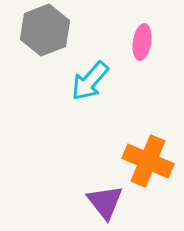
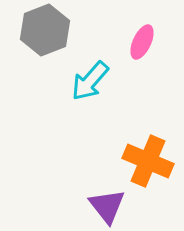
pink ellipse: rotated 16 degrees clockwise
purple triangle: moved 2 px right, 4 px down
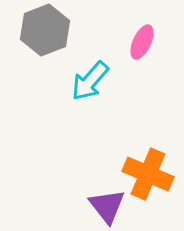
orange cross: moved 13 px down
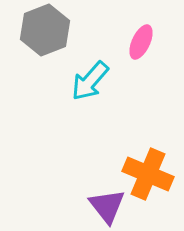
pink ellipse: moved 1 px left
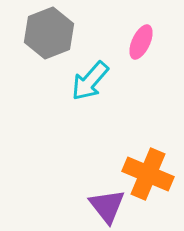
gray hexagon: moved 4 px right, 3 px down
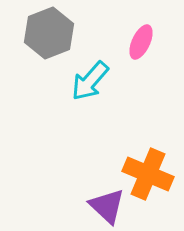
purple triangle: rotated 9 degrees counterclockwise
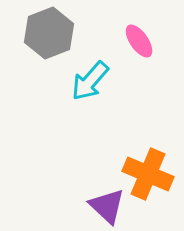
pink ellipse: moved 2 px left, 1 px up; rotated 60 degrees counterclockwise
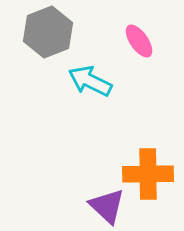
gray hexagon: moved 1 px left, 1 px up
cyan arrow: rotated 75 degrees clockwise
orange cross: rotated 24 degrees counterclockwise
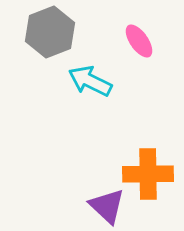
gray hexagon: moved 2 px right
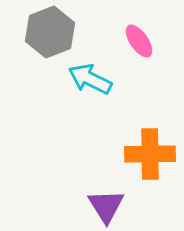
cyan arrow: moved 2 px up
orange cross: moved 2 px right, 20 px up
purple triangle: moved 1 px left; rotated 15 degrees clockwise
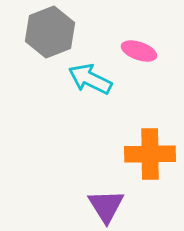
pink ellipse: moved 10 px down; rotated 36 degrees counterclockwise
